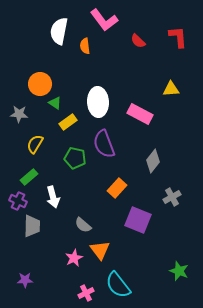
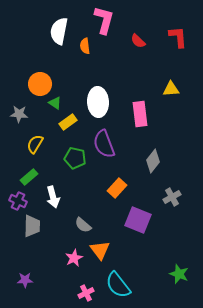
pink L-shape: rotated 128 degrees counterclockwise
pink rectangle: rotated 55 degrees clockwise
green star: moved 3 px down
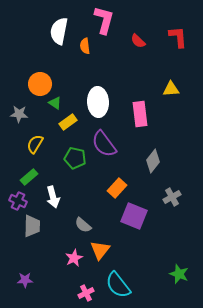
purple semicircle: rotated 16 degrees counterclockwise
purple square: moved 4 px left, 4 px up
orange triangle: rotated 15 degrees clockwise
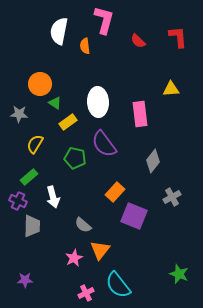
orange rectangle: moved 2 px left, 4 px down
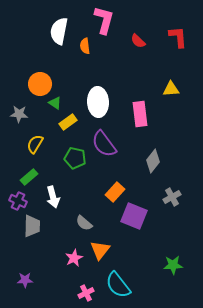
gray semicircle: moved 1 px right, 2 px up
green star: moved 6 px left, 9 px up; rotated 24 degrees counterclockwise
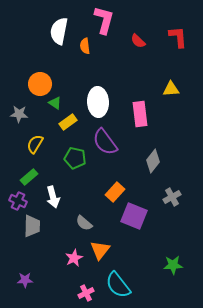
purple semicircle: moved 1 px right, 2 px up
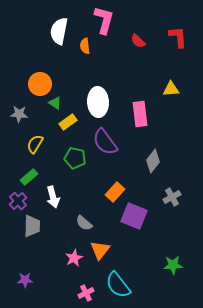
purple cross: rotated 24 degrees clockwise
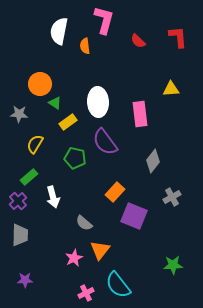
gray trapezoid: moved 12 px left, 9 px down
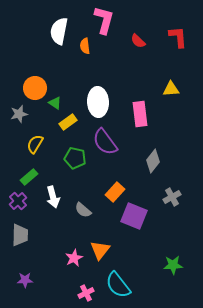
orange circle: moved 5 px left, 4 px down
gray star: rotated 18 degrees counterclockwise
gray semicircle: moved 1 px left, 13 px up
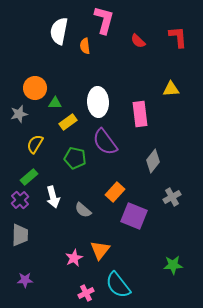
green triangle: rotated 32 degrees counterclockwise
purple cross: moved 2 px right, 1 px up
